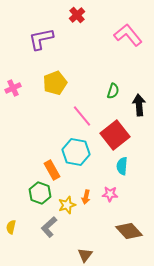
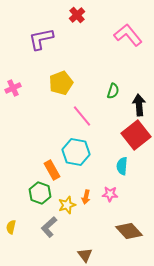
yellow pentagon: moved 6 px right
red square: moved 21 px right
brown triangle: rotated 14 degrees counterclockwise
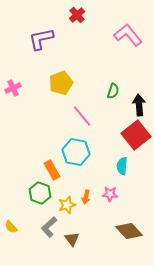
yellow semicircle: rotated 56 degrees counterclockwise
brown triangle: moved 13 px left, 16 px up
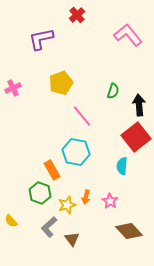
red square: moved 2 px down
pink star: moved 7 px down; rotated 28 degrees clockwise
yellow semicircle: moved 6 px up
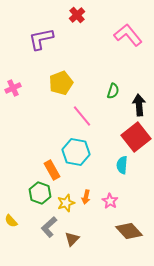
cyan semicircle: moved 1 px up
yellow star: moved 1 px left, 2 px up
brown triangle: rotated 21 degrees clockwise
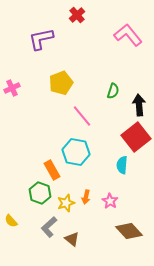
pink cross: moved 1 px left
brown triangle: rotated 35 degrees counterclockwise
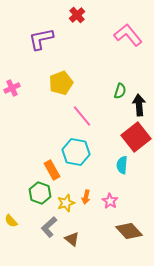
green semicircle: moved 7 px right
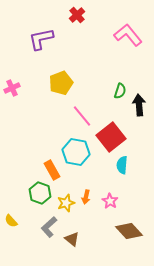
red square: moved 25 px left
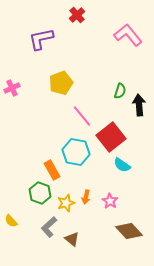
cyan semicircle: rotated 60 degrees counterclockwise
